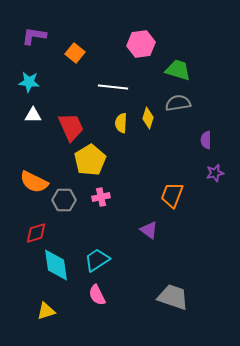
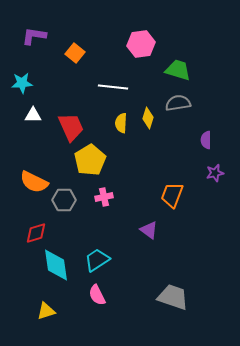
cyan star: moved 7 px left, 1 px down; rotated 10 degrees counterclockwise
pink cross: moved 3 px right
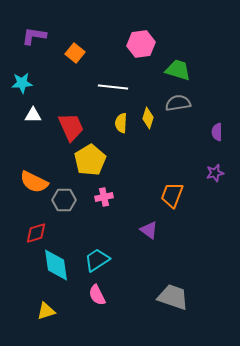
purple semicircle: moved 11 px right, 8 px up
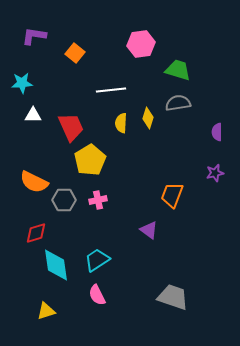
white line: moved 2 px left, 3 px down; rotated 12 degrees counterclockwise
pink cross: moved 6 px left, 3 px down
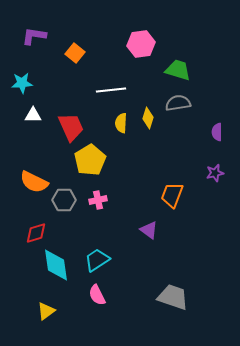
yellow triangle: rotated 18 degrees counterclockwise
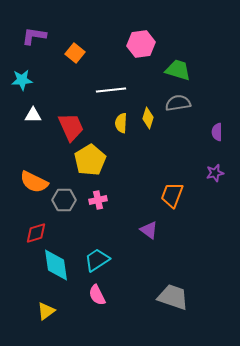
cyan star: moved 3 px up
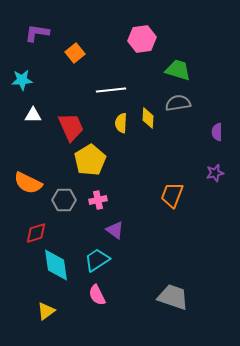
purple L-shape: moved 3 px right, 3 px up
pink hexagon: moved 1 px right, 5 px up
orange square: rotated 12 degrees clockwise
yellow diamond: rotated 15 degrees counterclockwise
orange semicircle: moved 6 px left, 1 px down
purple triangle: moved 34 px left
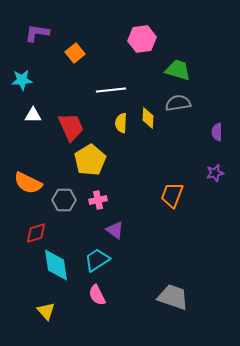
yellow triangle: rotated 36 degrees counterclockwise
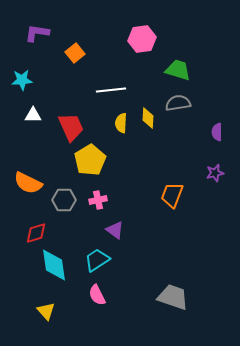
cyan diamond: moved 2 px left
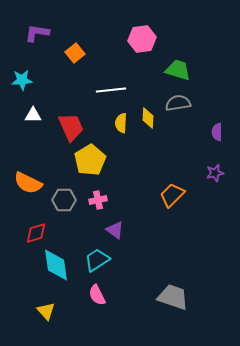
orange trapezoid: rotated 24 degrees clockwise
cyan diamond: moved 2 px right
